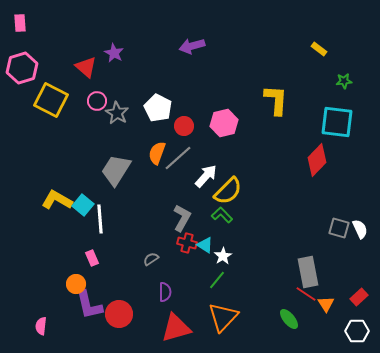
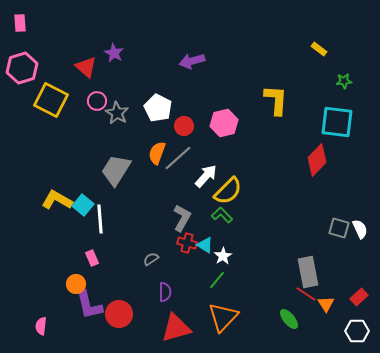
purple arrow at (192, 46): moved 15 px down
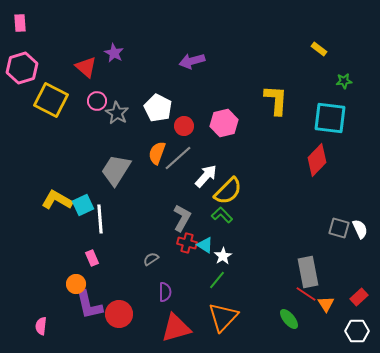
cyan square at (337, 122): moved 7 px left, 4 px up
cyan square at (83, 205): rotated 25 degrees clockwise
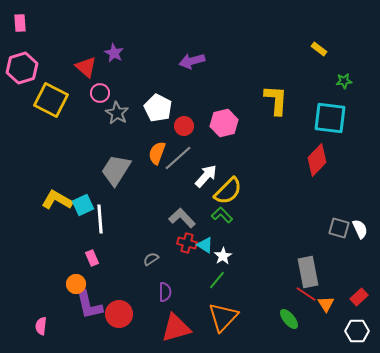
pink circle at (97, 101): moved 3 px right, 8 px up
gray L-shape at (182, 218): rotated 72 degrees counterclockwise
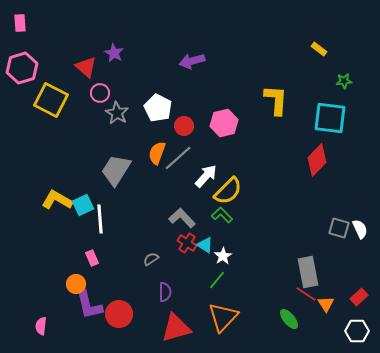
red cross at (187, 243): rotated 18 degrees clockwise
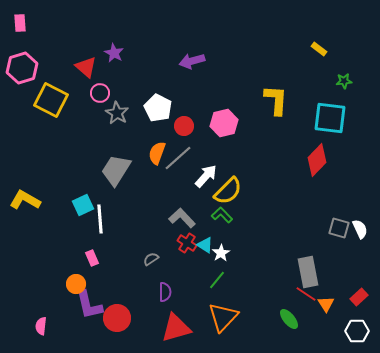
yellow L-shape at (57, 200): moved 32 px left
white star at (223, 256): moved 2 px left, 3 px up
red circle at (119, 314): moved 2 px left, 4 px down
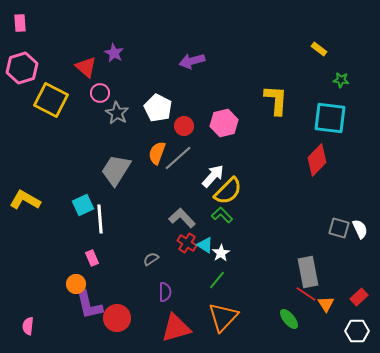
green star at (344, 81): moved 3 px left, 1 px up; rotated 14 degrees clockwise
white arrow at (206, 176): moved 7 px right
pink semicircle at (41, 326): moved 13 px left
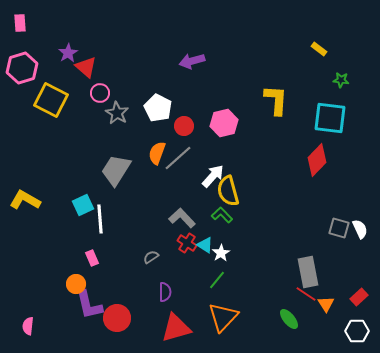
purple star at (114, 53): moved 46 px left; rotated 12 degrees clockwise
yellow semicircle at (228, 191): rotated 120 degrees clockwise
gray semicircle at (151, 259): moved 2 px up
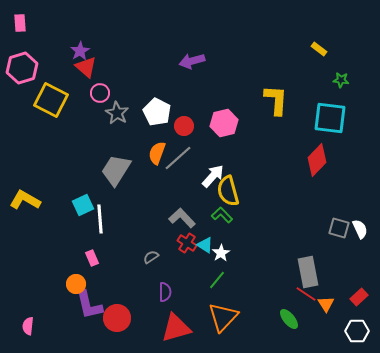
purple star at (68, 53): moved 12 px right, 2 px up
white pentagon at (158, 108): moved 1 px left, 4 px down
